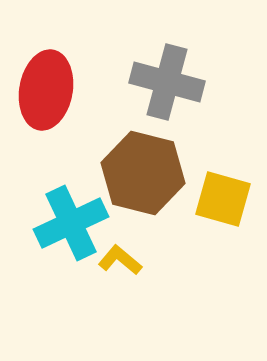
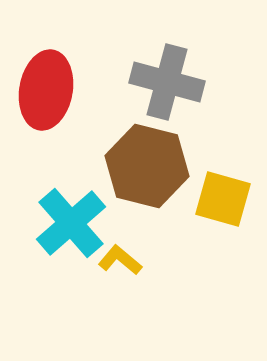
brown hexagon: moved 4 px right, 7 px up
cyan cross: rotated 16 degrees counterclockwise
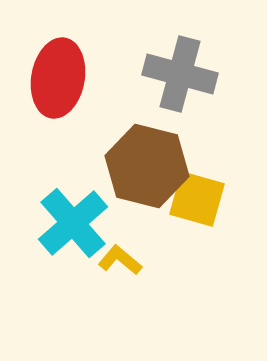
gray cross: moved 13 px right, 8 px up
red ellipse: moved 12 px right, 12 px up
yellow square: moved 26 px left
cyan cross: moved 2 px right
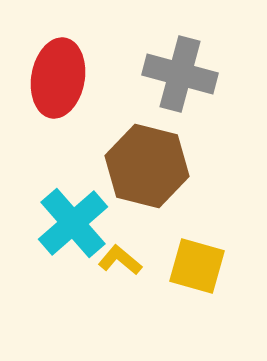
yellow square: moved 67 px down
